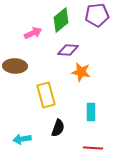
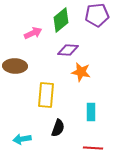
yellow rectangle: rotated 20 degrees clockwise
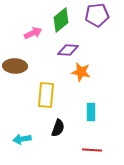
red line: moved 1 px left, 2 px down
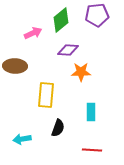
orange star: rotated 12 degrees counterclockwise
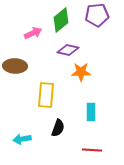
purple diamond: rotated 10 degrees clockwise
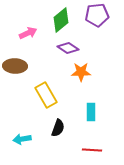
pink arrow: moved 5 px left
purple diamond: moved 2 px up; rotated 20 degrees clockwise
yellow rectangle: rotated 35 degrees counterclockwise
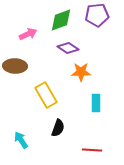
green diamond: rotated 20 degrees clockwise
pink arrow: moved 1 px down
cyan rectangle: moved 5 px right, 9 px up
cyan arrow: moved 1 px left, 1 px down; rotated 66 degrees clockwise
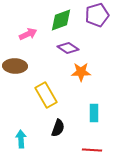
purple pentagon: rotated 10 degrees counterclockwise
cyan rectangle: moved 2 px left, 10 px down
cyan arrow: moved 1 px up; rotated 30 degrees clockwise
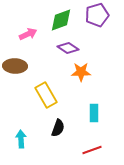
red line: rotated 24 degrees counterclockwise
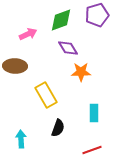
purple diamond: rotated 25 degrees clockwise
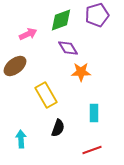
brown ellipse: rotated 40 degrees counterclockwise
